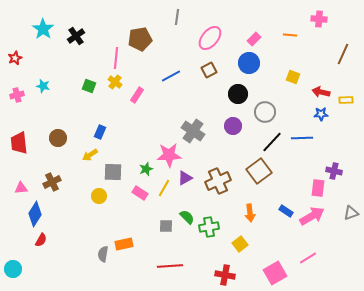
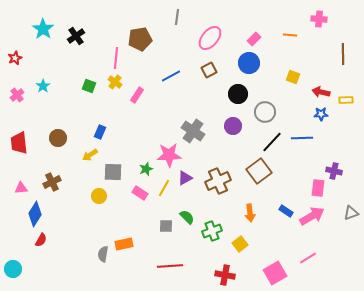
brown line at (343, 54): rotated 25 degrees counterclockwise
cyan star at (43, 86): rotated 24 degrees clockwise
pink cross at (17, 95): rotated 24 degrees counterclockwise
green cross at (209, 227): moved 3 px right, 4 px down; rotated 12 degrees counterclockwise
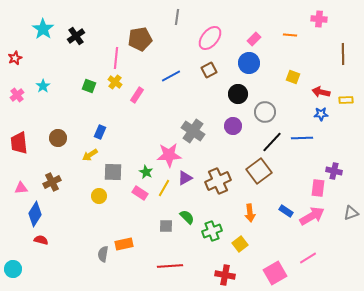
green star at (146, 169): moved 3 px down; rotated 24 degrees counterclockwise
red semicircle at (41, 240): rotated 104 degrees counterclockwise
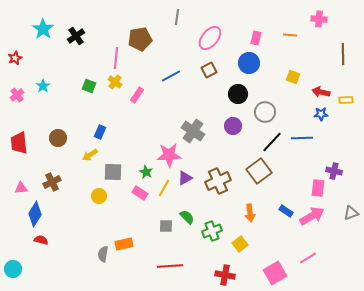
pink rectangle at (254, 39): moved 2 px right, 1 px up; rotated 32 degrees counterclockwise
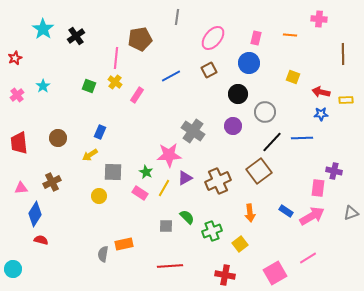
pink ellipse at (210, 38): moved 3 px right
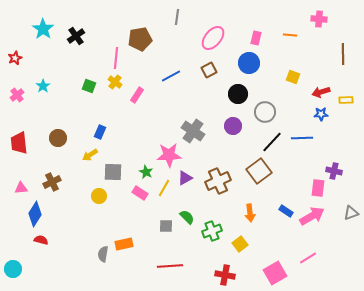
red arrow at (321, 92): rotated 30 degrees counterclockwise
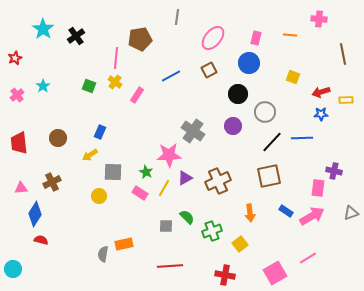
brown line at (343, 54): rotated 10 degrees counterclockwise
brown square at (259, 171): moved 10 px right, 5 px down; rotated 25 degrees clockwise
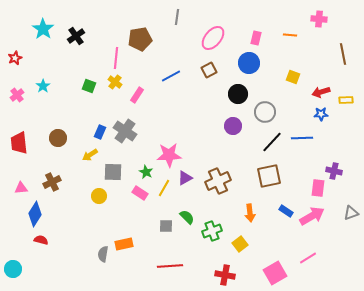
gray cross at (193, 131): moved 68 px left
